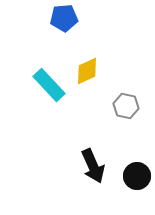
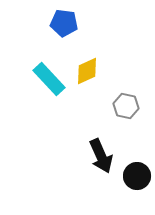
blue pentagon: moved 5 px down; rotated 12 degrees clockwise
cyan rectangle: moved 6 px up
black arrow: moved 8 px right, 10 px up
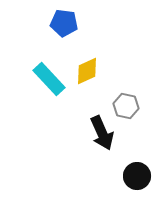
black arrow: moved 1 px right, 23 px up
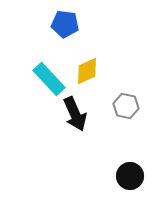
blue pentagon: moved 1 px right, 1 px down
black arrow: moved 27 px left, 19 px up
black circle: moved 7 px left
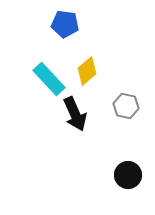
yellow diamond: rotated 16 degrees counterclockwise
black circle: moved 2 px left, 1 px up
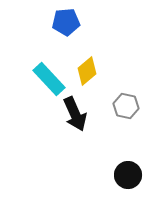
blue pentagon: moved 1 px right, 2 px up; rotated 12 degrees counterclockwise
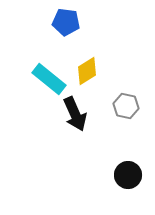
blue pentagon: rotated 12 degrees clockwise
yellow diamond: rotated 8 degrees clockwise
cyan rectangle: rotated 8 degrees counterclockwise
